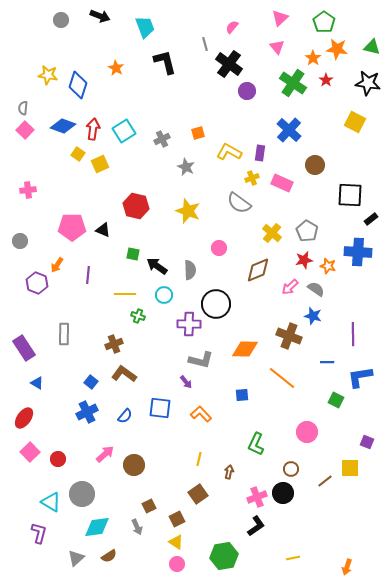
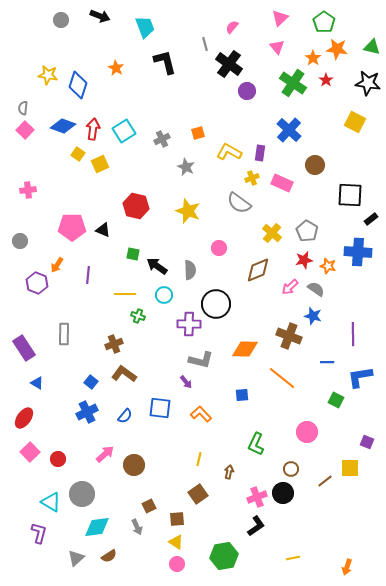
brown square at (177, 519): rotated 21 degrees clockwise
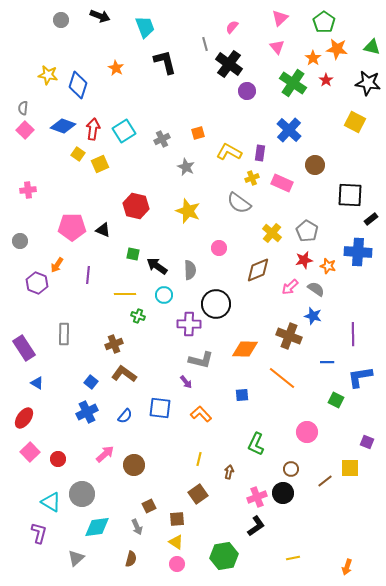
brown semicircle at (109, 556): moved 22 px right, 3 px down; rotated 42 degrees counterclockwise
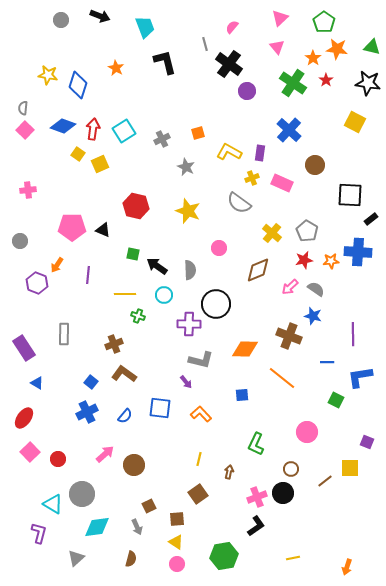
orange star at (328, 266): moved 3 px right, 5 px up; rotated 21 degrees counterclockwise
cyan triangle at (51, 502): moved 2 px right, 2 px down
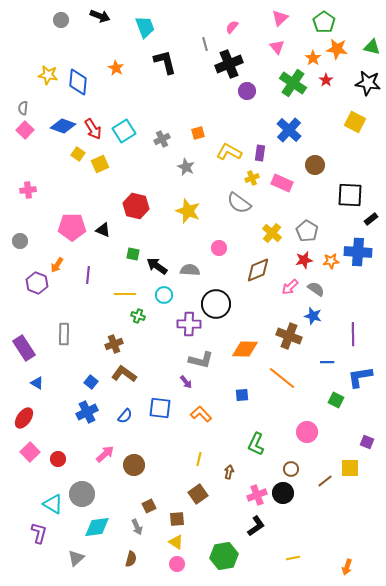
black cross at (229, 64): rotated 32 degrees clockwise
blue diamond at (78, 85): moved 3 px up; rotated 12 degrees counterclockwise
red arrow at (93, 129): rotated 140 degrees clockwise
gray semicircle at (190, 270): rotated 84 degrees counterclockwise
pink cross at (257, 497): moved 2 px up
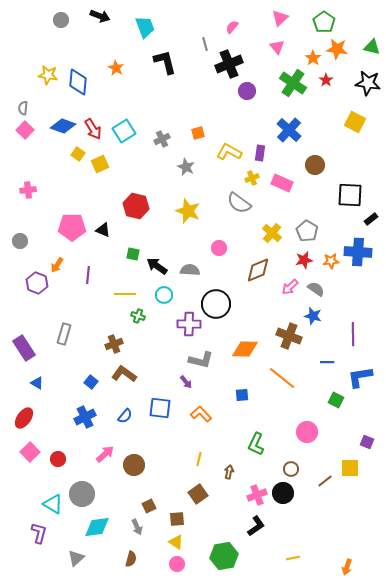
gray rectangle at (64, 334): rotated 15 degrees clockwise
blue cross at (87, 412): moved 2 px left, 5 px down
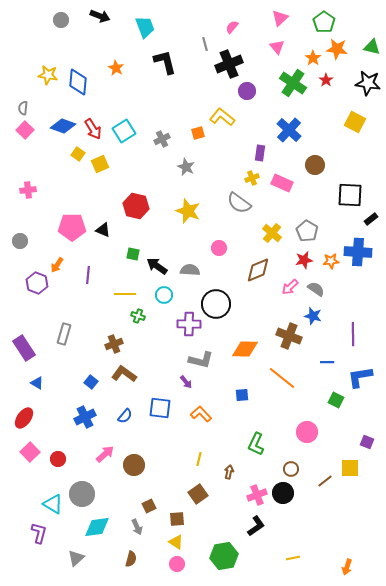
yellow L-shape at (229, 152): moved 7 px left, 35 px up; rotated 10 degrees clockwise
